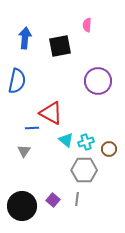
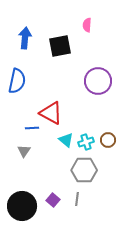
brown circle: moved 1 px left, 9 px up
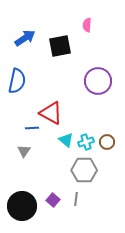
blue arrow: rotated 50 degrees clockwise
brown circle: moved 1 px left, 2 px down
gray line: moved 1 px left
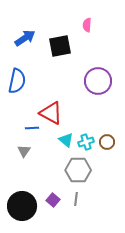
gray hexagon: moved 6 px left
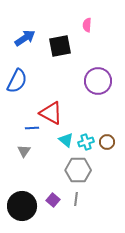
blue semicircle: rotated 15 degrees clockwise
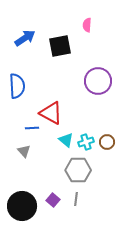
blue semicircle: moved 5 px down; rotated 30 degrees counterclockwise
gray triangle: rotated 16 degrees counterclockwise
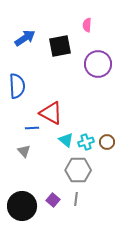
purple circle: moved 17 px up
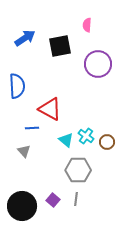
red triangle: moved 1 px left, 4 px up
cyan cross: moved 6 px up; rotated 35 degrees counterclockwise
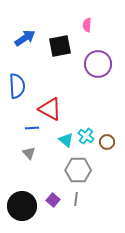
gray triangle: moved 5 px right, 2 px down
